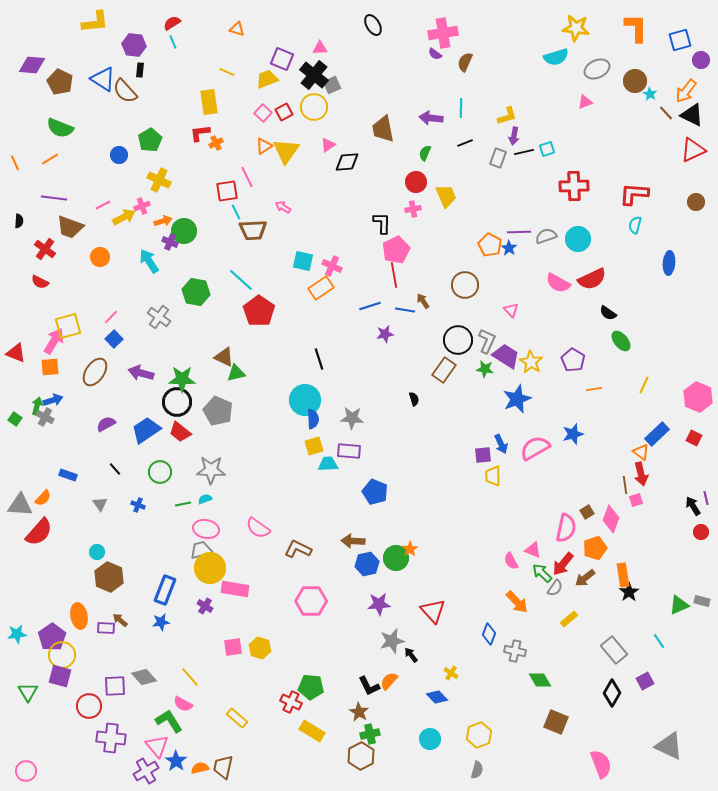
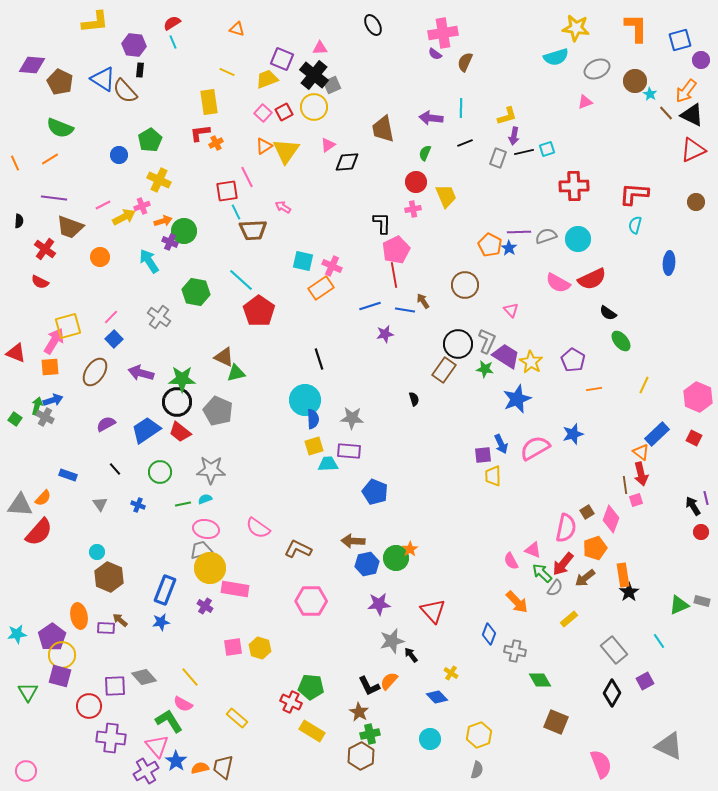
black circle at (458, 340): moved 4 px down
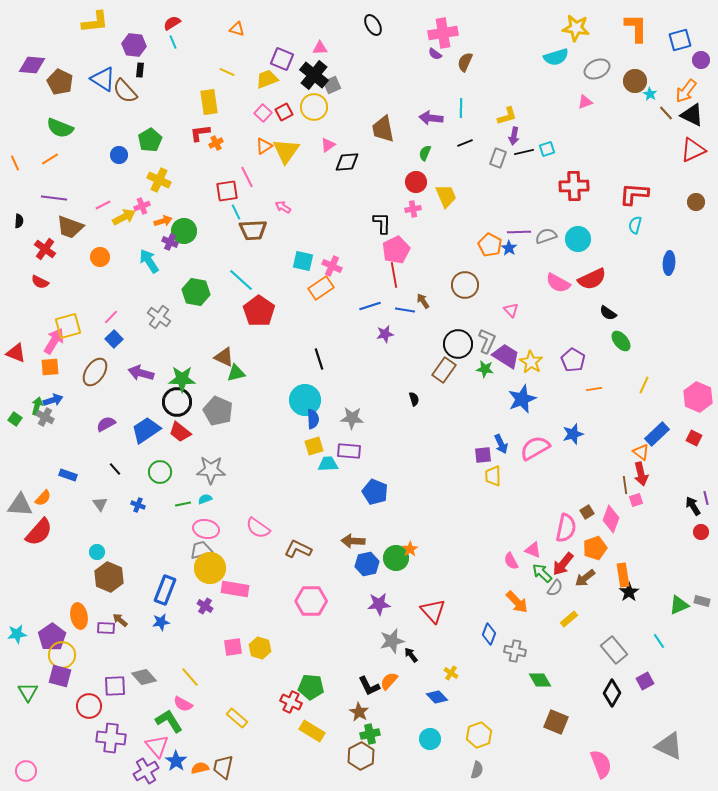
blue star at (517, 399): moved 5 px right
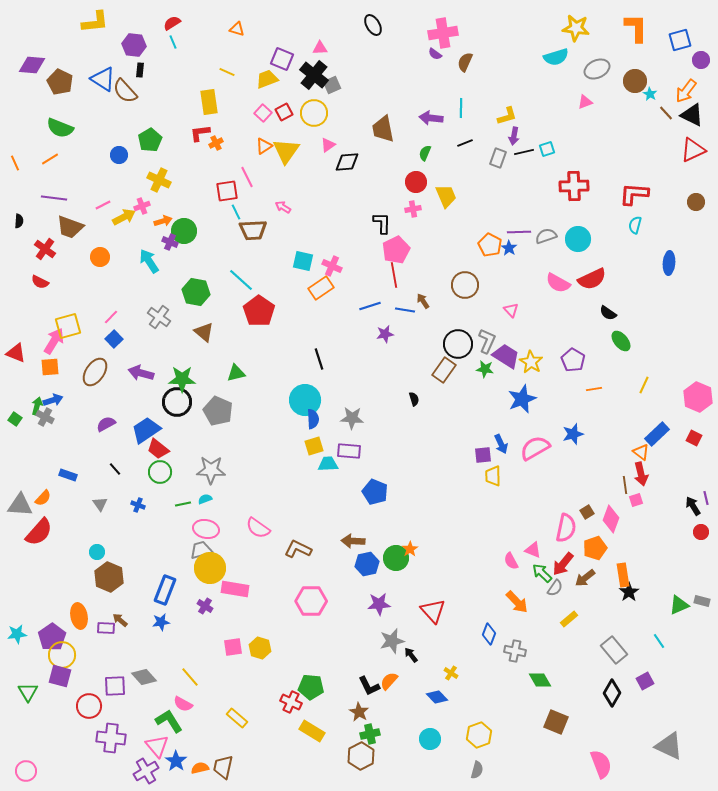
yellow circle at (314, 107): moved 6 px down
brown triangle at (224, 357): moved 20 px left, 25 px up; rotated 15 degrees clockwise
red trapezoid at (180, 432): moved 22 px left, 17 px down
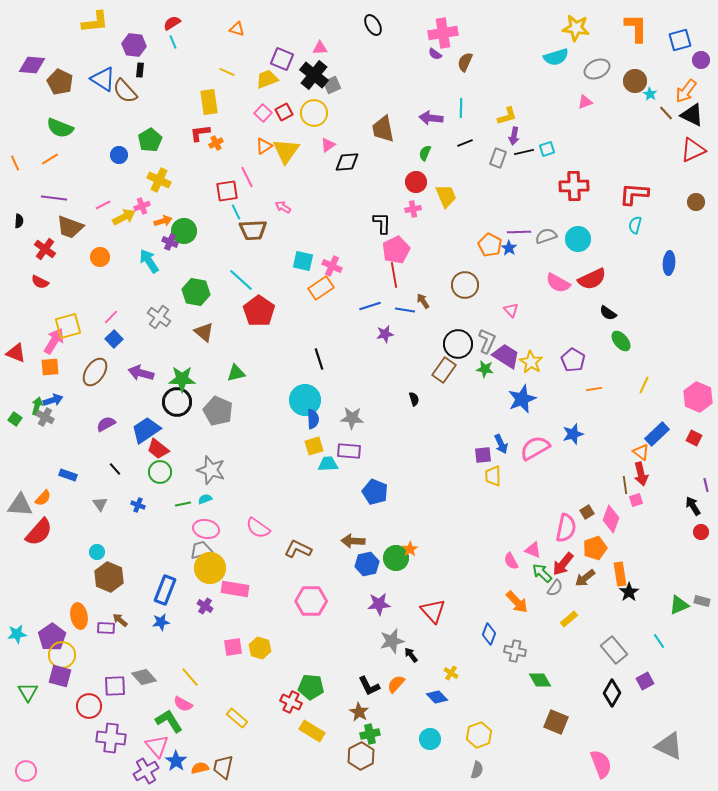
gray star at (211, 470): rotated 16 degrees clockwise
purple line at (706, 498): moved 13 px up
orange rectangle at (623, 575): moved 3 px left, 1 px up
orange semicircle at (389, 681): moved 7 px right, 3 px down
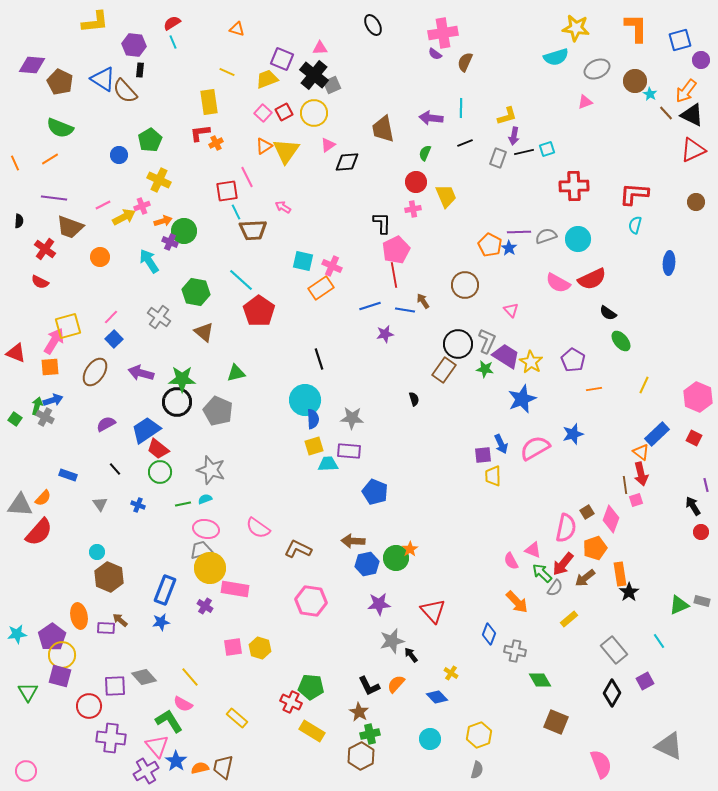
pink hexagon at (311, 601): rotated 8 degrees clockwise
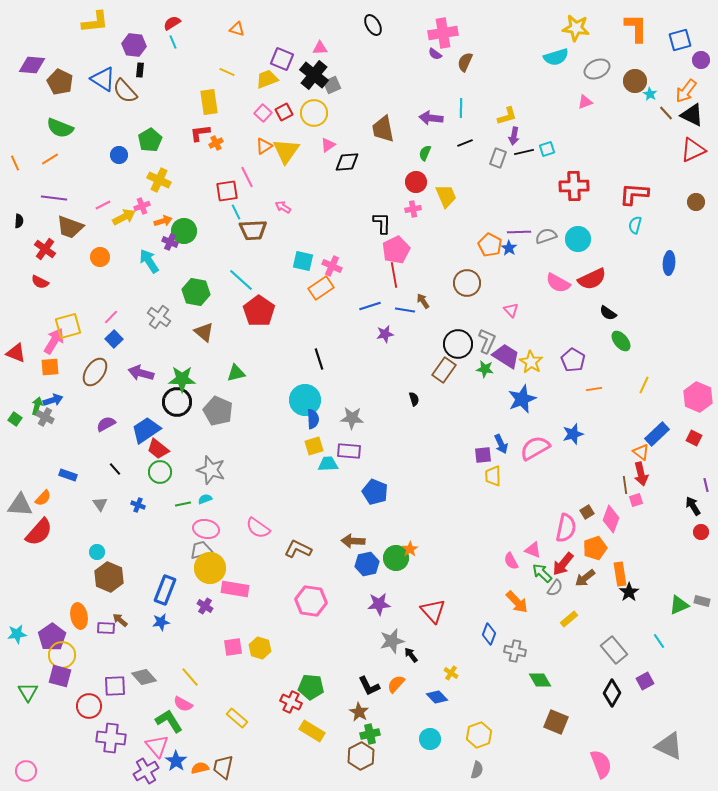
brown circle at (465, 285): moved 2 px right, 2 px up
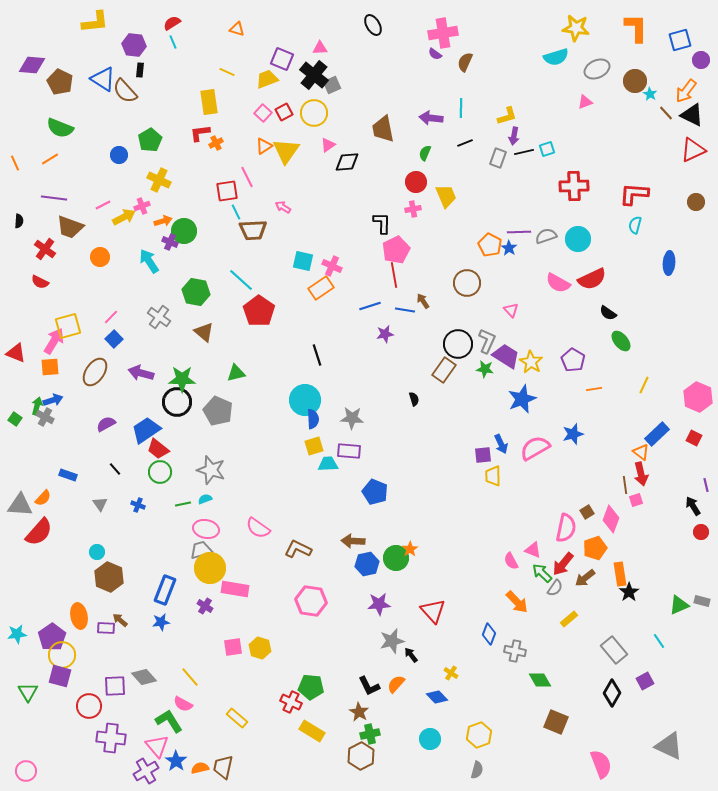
black line at (319, 359): moved 2 px left, 4 px up
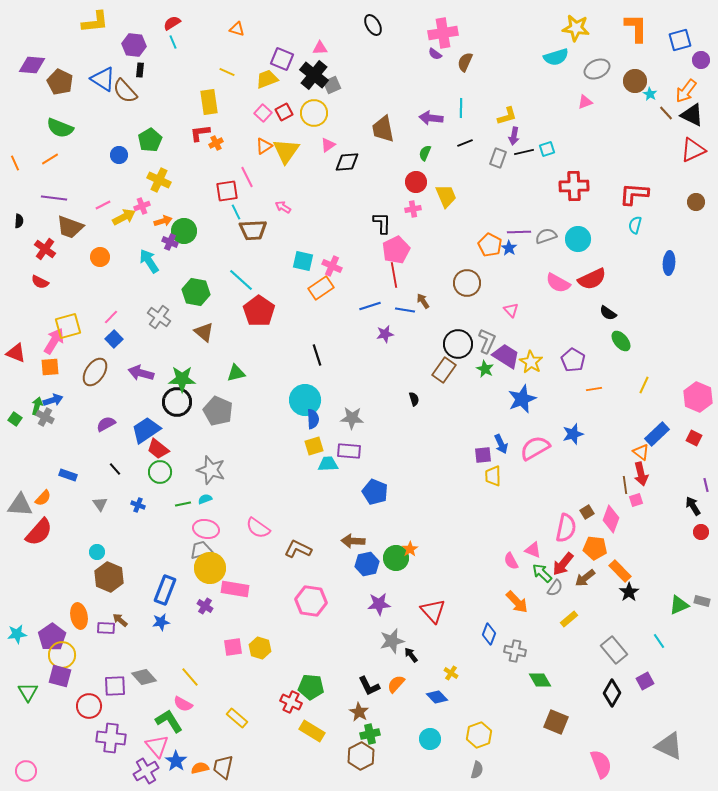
green star at (485, 369): rotated 18 degrees clockwise
orange pentagon at (595, 548): rotated 25 degrees clockwise
orange rectangle at (620, 574): moved 3 px up; rotated 35 degrees counterclockwise
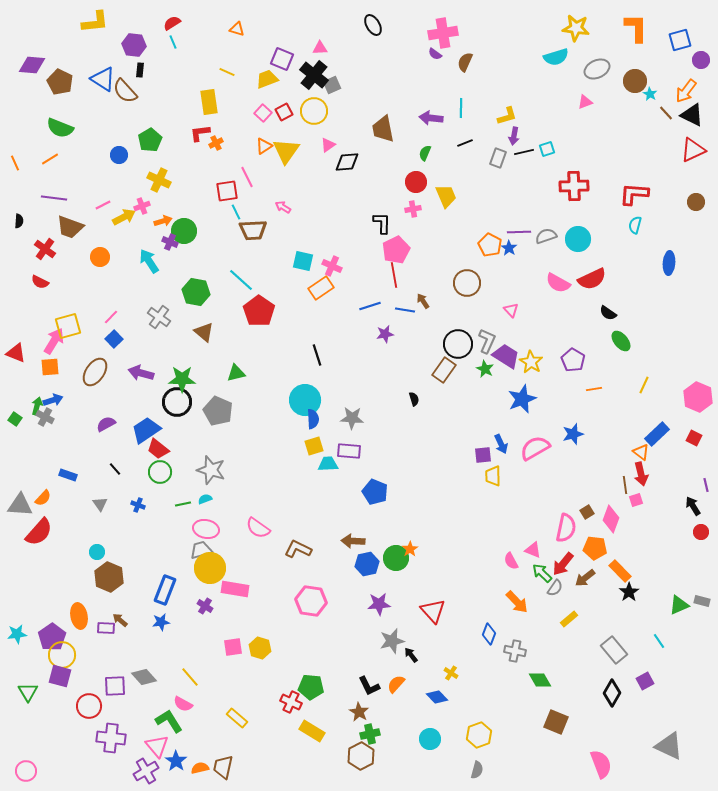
yellow circle at (314, 113): moved 2 px up
